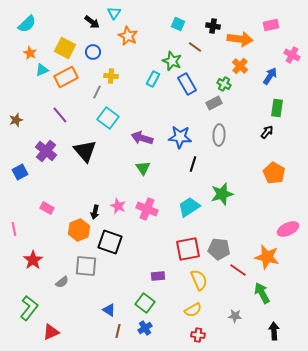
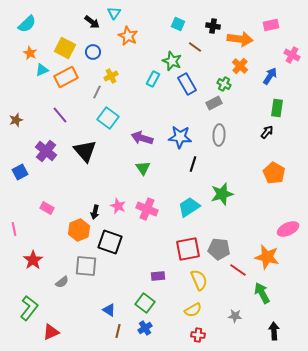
yellow cross at (111, 76): rotated 32 degrees counterclockwise
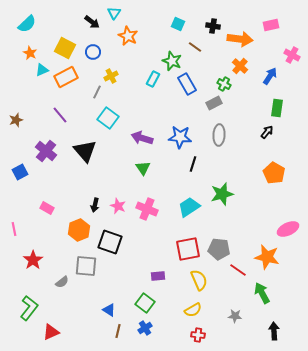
black arrow at (95, 212): moved 7 px up
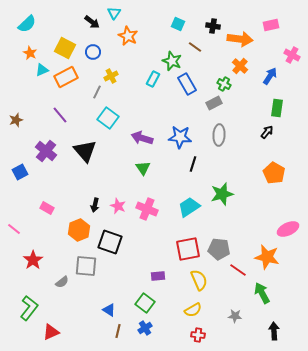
pink line at (14, 229): rotated 40 degrees counterclockwise
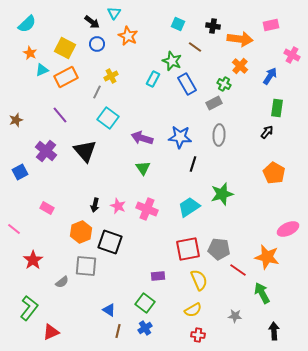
blue circle at (93, 52): moved 4 px right, 8 px up
orange hexagon at (79, 230): moved 2 px right, 2 px down
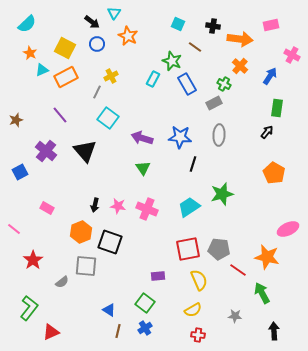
pink star at (118, 206): rotated 14 degrees counterclockwise
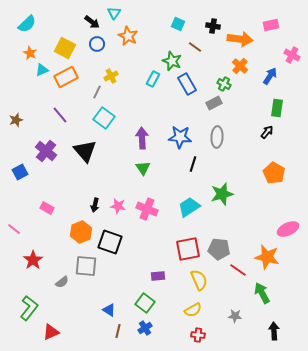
cyan square at (108, 118): moved 4 px left
gray ellipse at (219, 135): moved 2 px left, 2 px down
purple arrow at (142, 138): rotated 70 degrees clockwise
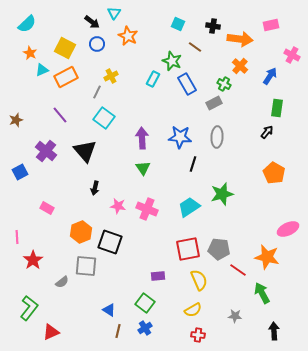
black arrow at (95, 205): moved 17 px up
pink line at (14, 229): moved 3 px right, 8 px down; rotated 48 degrees clockwise
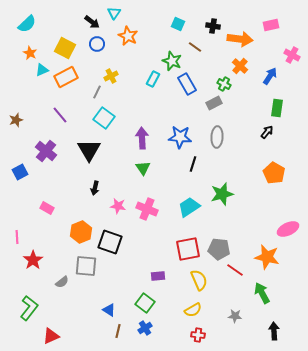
black triangle at (85, 151): moved 4 px right, 1 px up; rotated 10 degrees clockwise
red line at (238, 270): moved 3 px left
red triangle at (51, 332): moved 4 px down
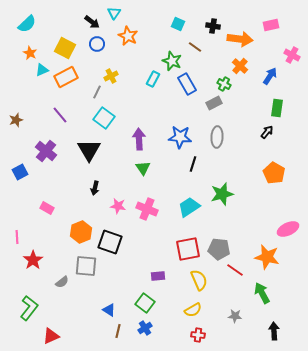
purple arrow at (142, 138): moved 3 px left, 1 px down
